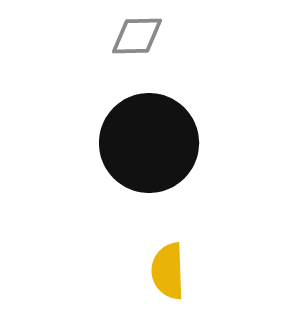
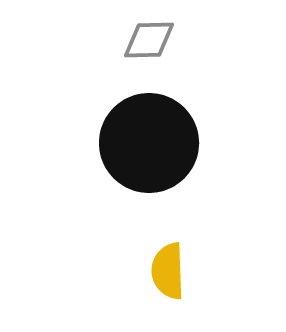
gray diamond: moved 12 px right, 4 px down
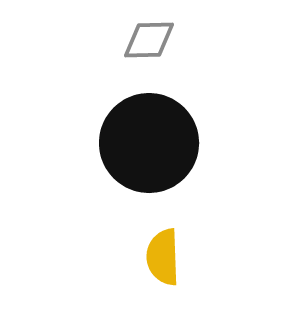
yellow semicircle: moved 5 px left, 14 px up
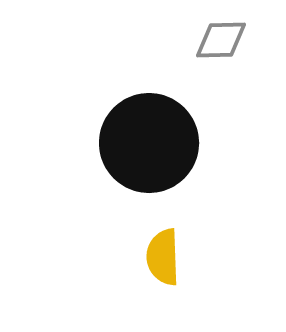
gray diamond: moved 72 px right
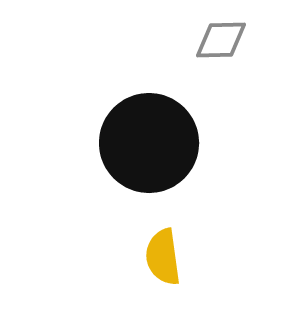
yellow semicircle: rotated 6 degrees counterclockwise
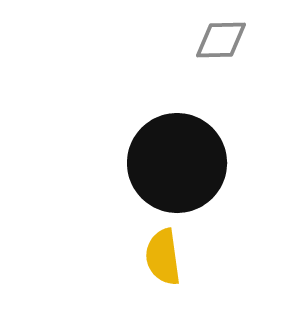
black circle: moved 28 px right, 20 px down
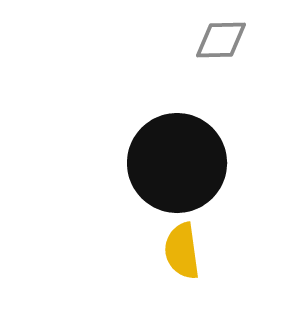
yellow semicircle: moved 19 px right, 6 px up
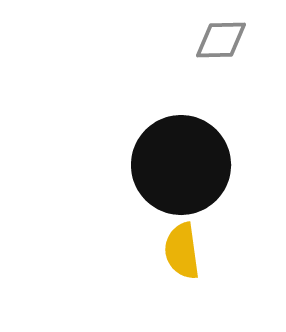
black circle: moved 4 px right, 2 px down
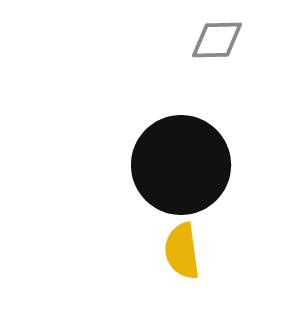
gray diamond: moved 4 px left
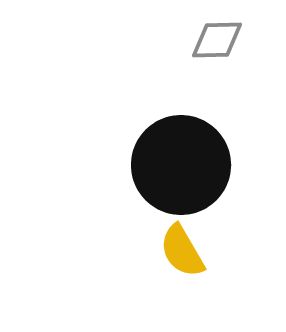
yellow semicircle: rotated 22 degrees counterclockwise
